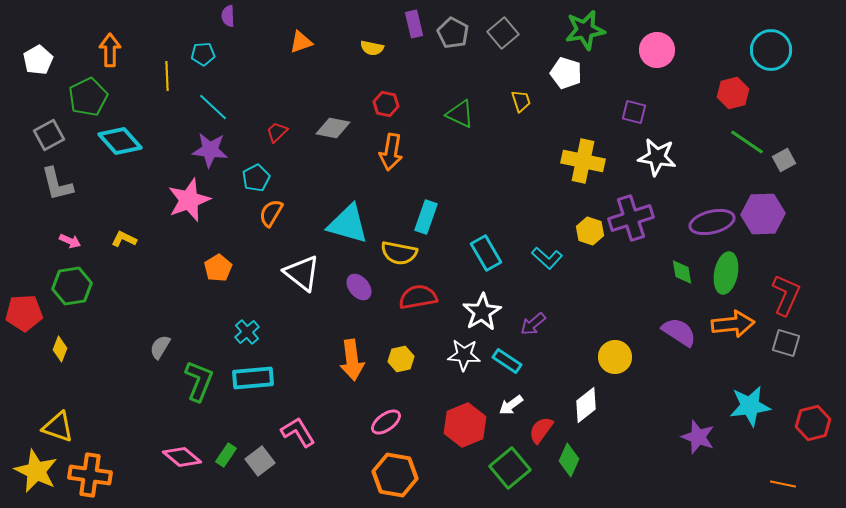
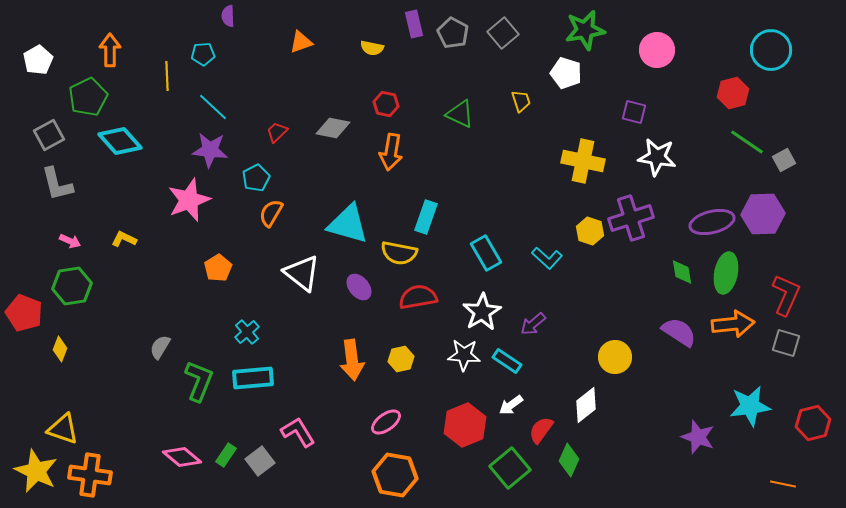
red pentagon at (24, 313): rotated 24 degrees clockwise
yellow triangle at (58, 427): moved 5 px right, 2 px down
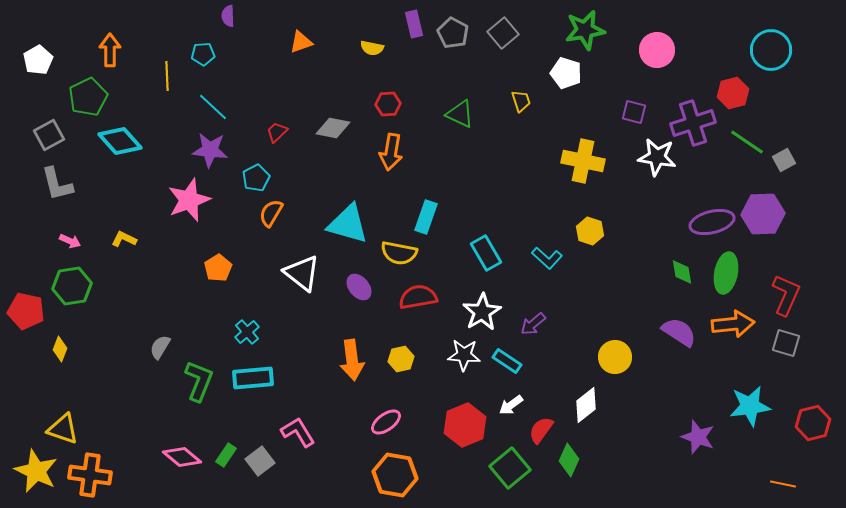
red hexagon at (386, 104): moved 2 px right; rotated 15 degrees counterclockwise
purple cross at (631, 218): moved 62 px right, 95 px up
red pentagon at (24, 313): moved 2 px right, 2 px up; rotated 9 degrees counterclockwise
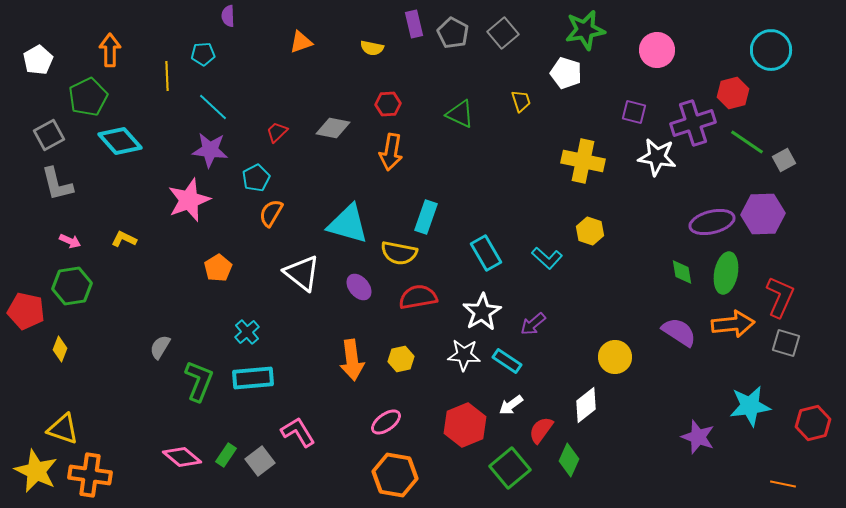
red L-shape at (786, 295): moved 6 px left, 2 px down
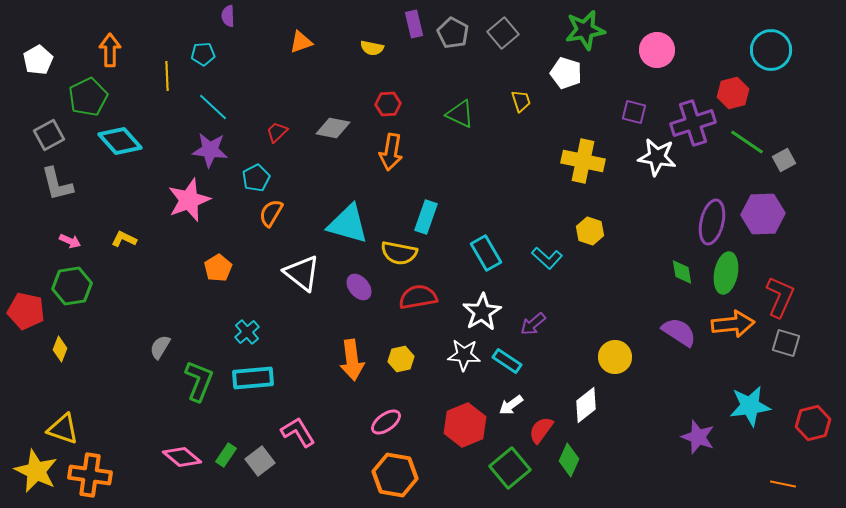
purple ellipse at (712, 222): rotated 63 degrees counterclockwise
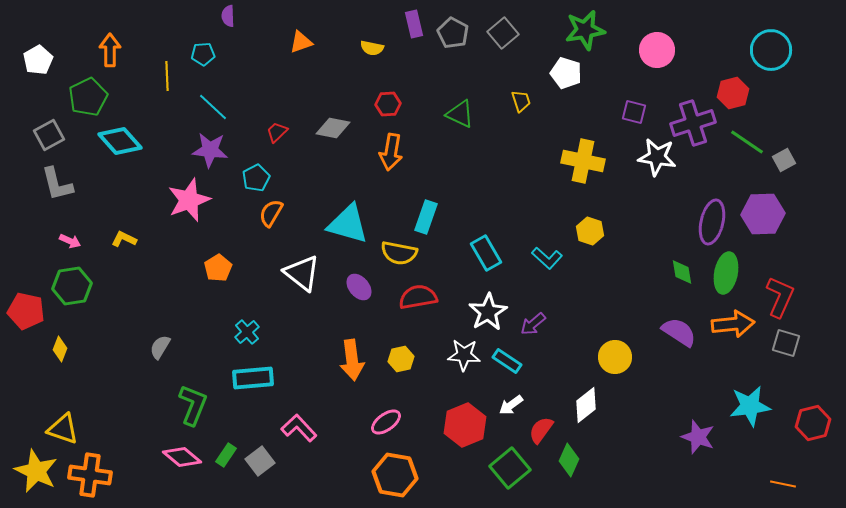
white star at (482, 312): moved 6 px right
green L-shape at (199, 381): moved 6 px left, 24 px down
pink L-shape at (298, 432): moved 1 px right, 4 px up; rotated 12 degrees counterclockwise
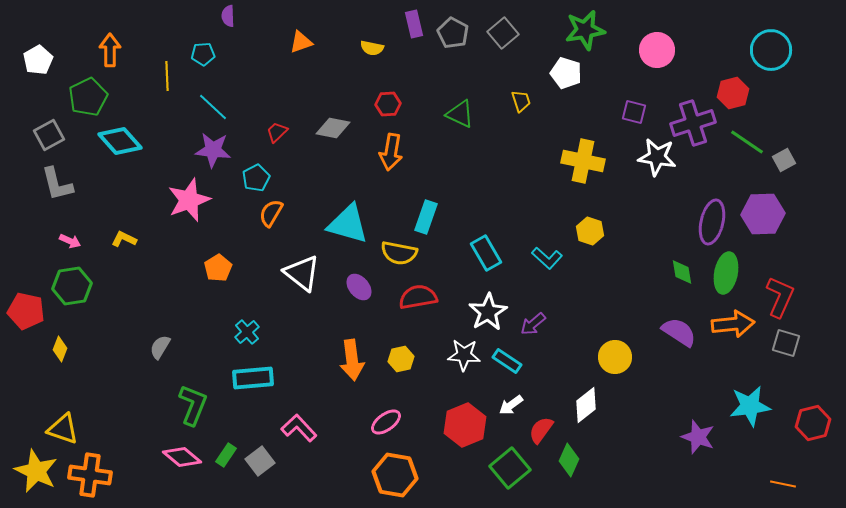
purple star at (210, 150): moved 3 px right
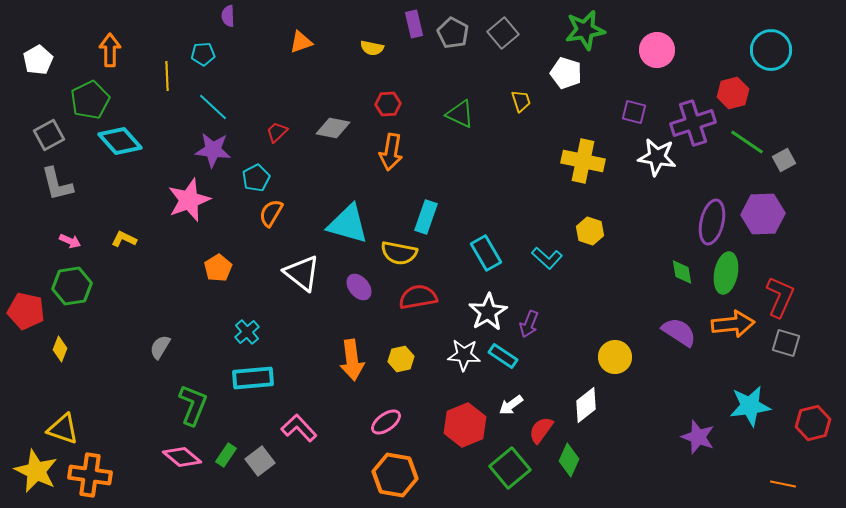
green pentagon at (88, 97): moved 2 px right, 3 px down
purple arrow at (533, 324): moved 4 px left; rotated 28 degrees counterclockwise
cyan rectangle at (507, 361): moved 4 px left, 5 px up
